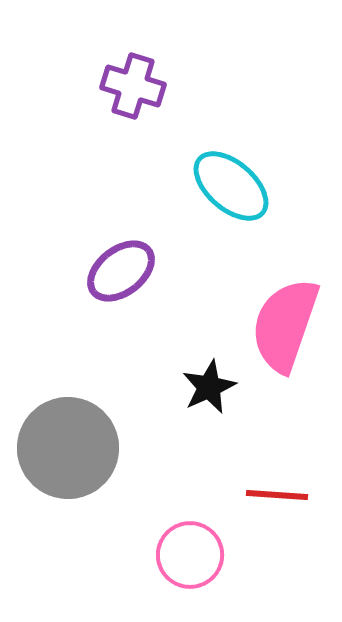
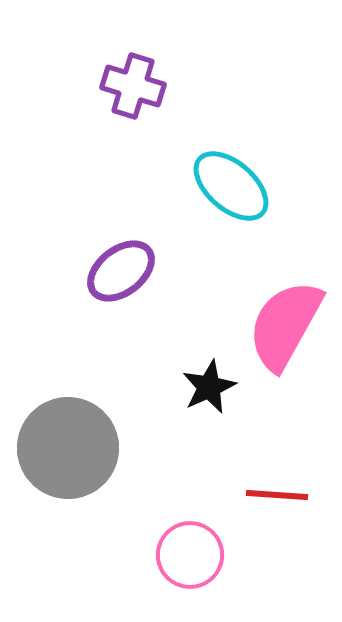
pink semicircle: rotated 10 degrees clockwise
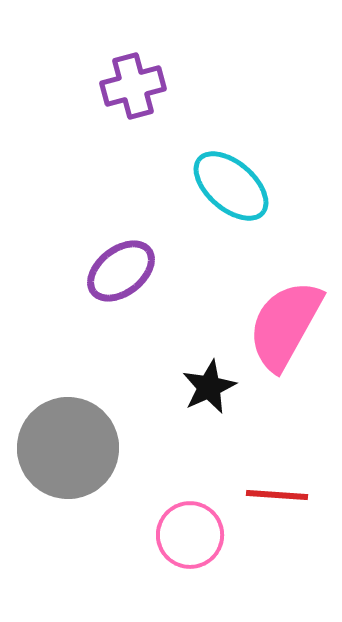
purple cross: rotated 32 degrees counterclockwise
pink circle: moved 20 px up
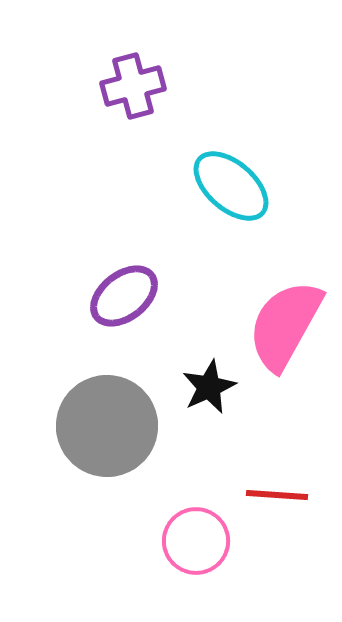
purple ellipse: moved 3 px right, 25 px down
gray circle: moved 39 px right, 22 px up
pink circle: moved 6 px right, 6 px down
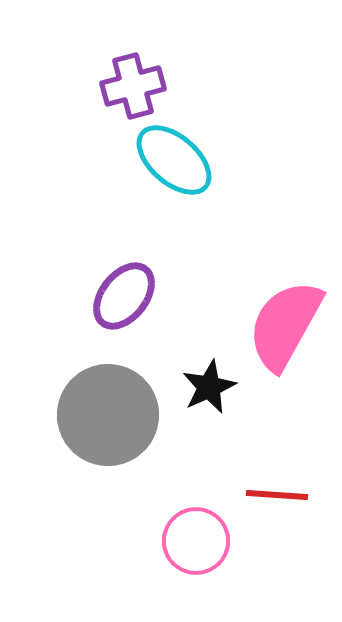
cyan ellipse: moved 57 px left, 26 px up
purple ellipse: rotated 14 degrees counterclockwise
gray circle: moved 1 px right, 11 px up
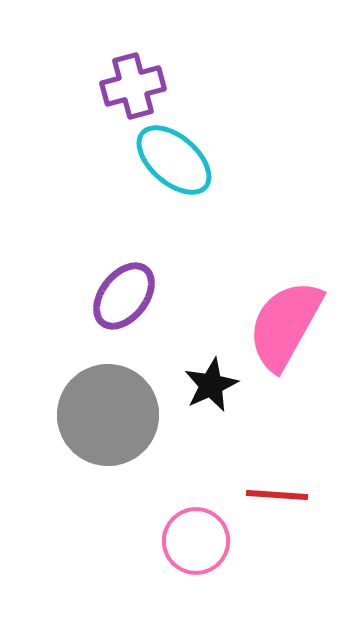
black star: moved 2 px right, 2 px up
